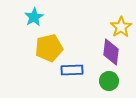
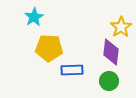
yellow pentagon: rotated 16 degrees clockwise
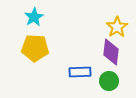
yellow star: moved 4 px left
yellow pentagon: moved 14 px left
blue rectangle: moved 8 px right, 2 px down
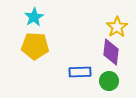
yellow pentagon: moved 2 px up
